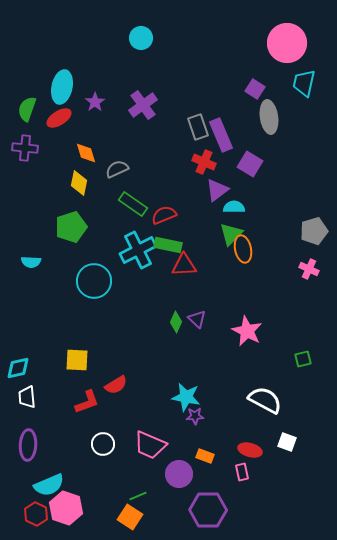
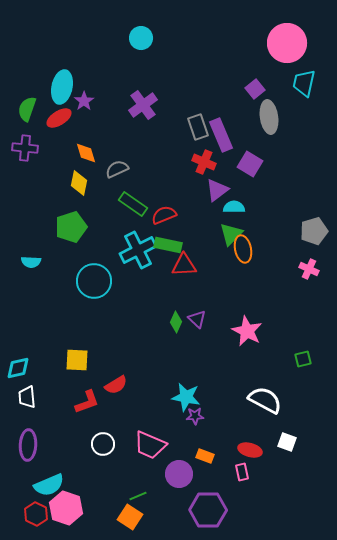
purple square at (255, 89): rotated 18 degrees clockwise
purple star at (95, 102): moved 11 px left, 1 px up
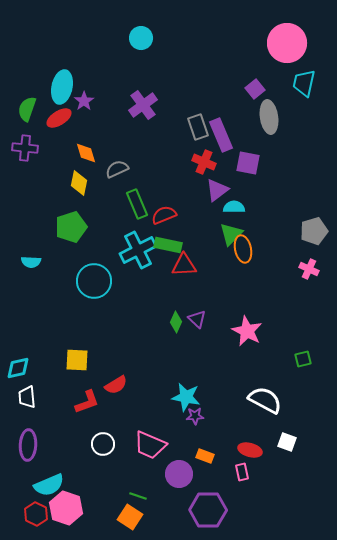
purple square at (250, 164): moved 2 px left, 1 px up; rotated 20 degrees counterclockwise
green rectangle at (133, 204): moved 4 px right; rotated 32 degrees clockwise
green line at (138, 496): rotated 42 degrees clockwise
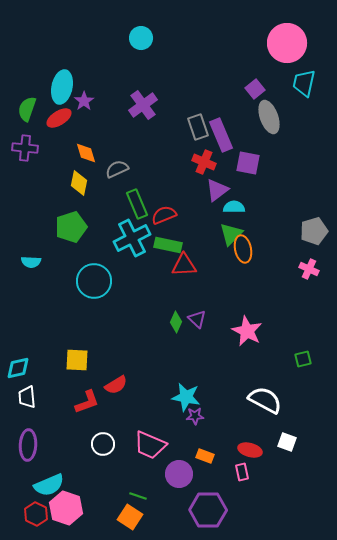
gray ellipse at (269, 117): rotated 12 degrees counterclockwise
cyan cross at (138, 250): moved 6 px left, 12 px up
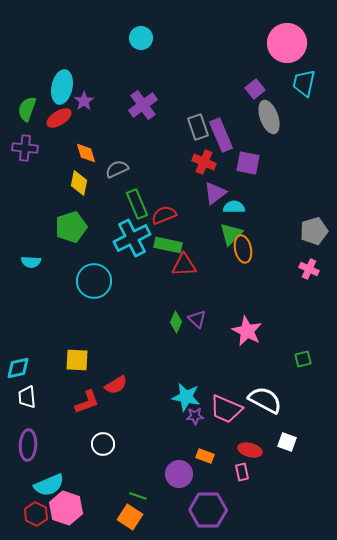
purple triangle at (217, 190): moved 2 px left, 3 px down
pink trapezoid at (150, 445): moved 76 px right, 36 px up
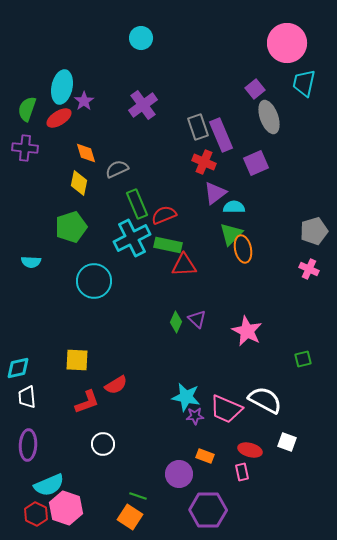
purple square at (248, 163): moved 8 px right; rotated 35 degrees counterclockwise
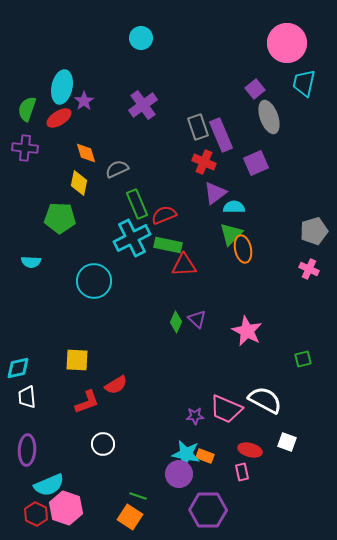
green pentagon at (71, 227): moved 11 px left, 9 px up; rotated 20 degrees clockwise
cyan star at (186, 397): moved 57 px down
purple ellipse at (28, 445): moved 1 px left, 5 px down
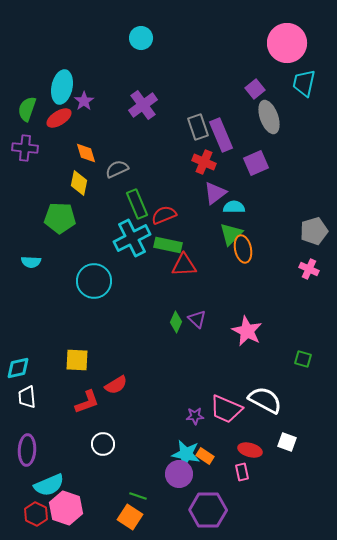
green square at (303, 359): rotated 30 degrees clockwise
orange rectangle at (205, 456): rotated 12 degrees clockwise
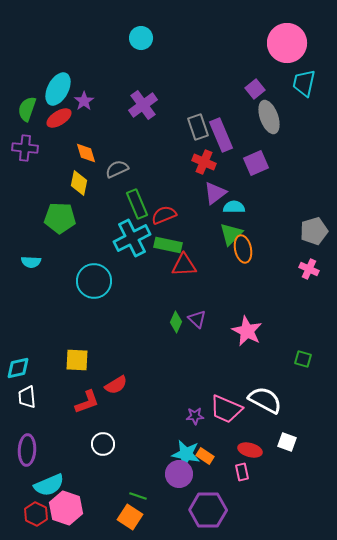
cyan ellipse at (62, 87): moved 4 px left, 2 px down; rotated 16 degrees clockwise
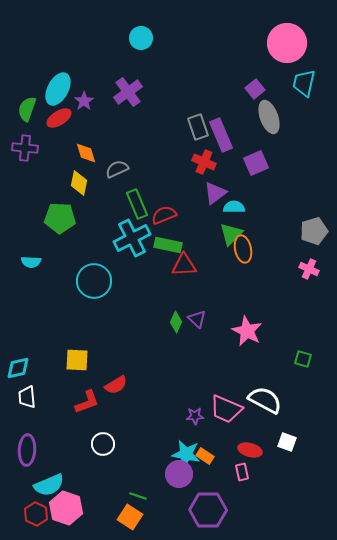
purple cross at (143, 105): moved 15 px left, 13 px up
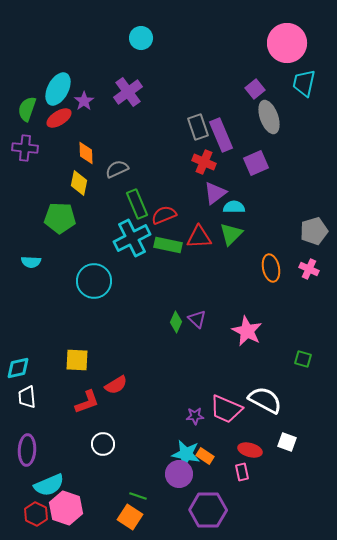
orange diamond at (86, 153): rotated 15 degrees clockwise
orange ellipse at (243, 249): moved 28 px right, 19 px down
red triangle at (184, 265): moved 15 px right, 28 px up
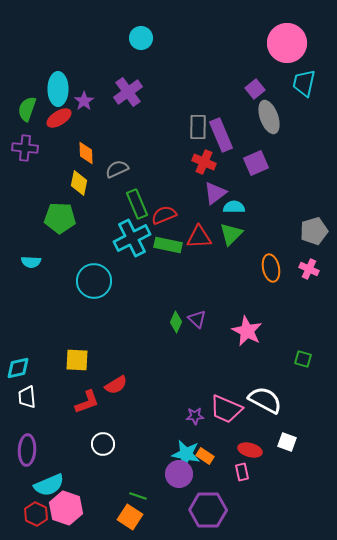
cyan ellipse at (58, 89): rotated 28 degrees counterclockwise
gray rectangle at (198, 127): rotated 20 degrees clockwise
